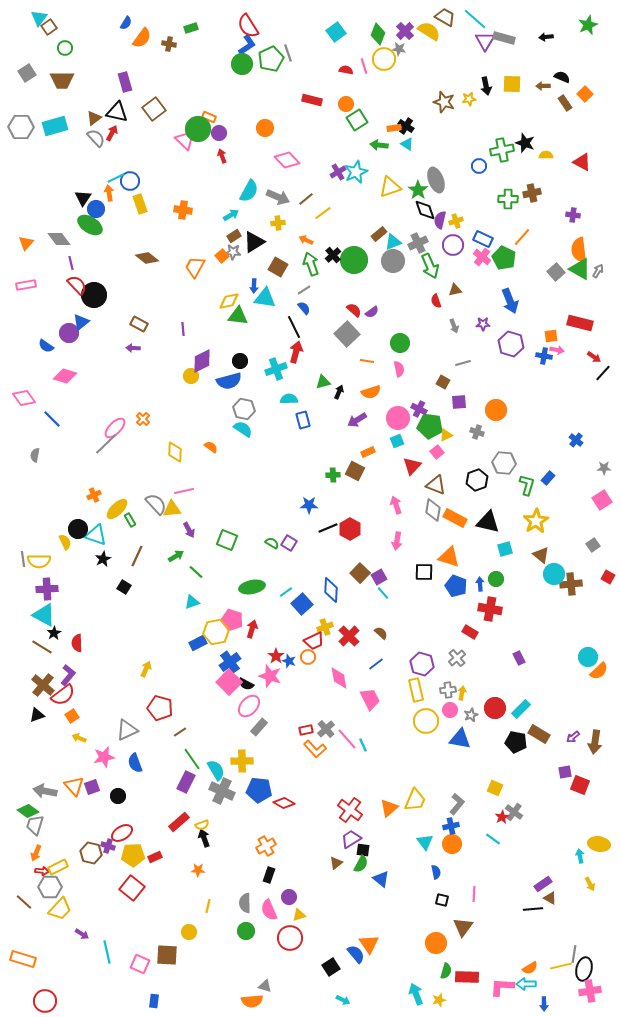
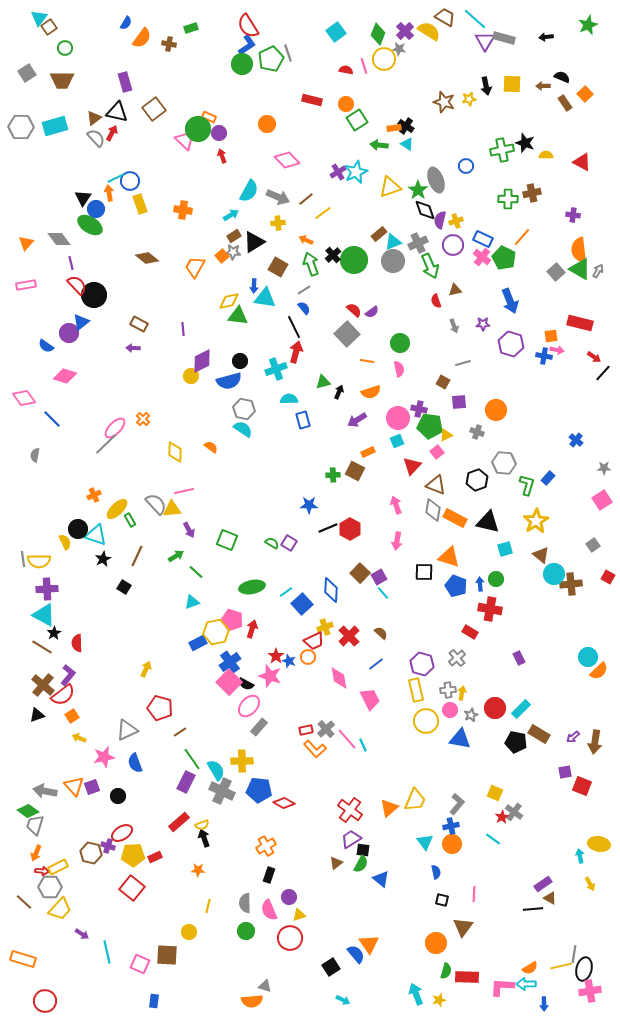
orange circle at (265, 128): moved 2 px right, 4 px up
blue circle at (479, 166): moved 13 px left
purple cross at (419, 409): rotated 14 degrees counterclockwise
red square at (580, 785): moved 2 px right, 1 px down
yellow square at (495, 788): moved 5 px down
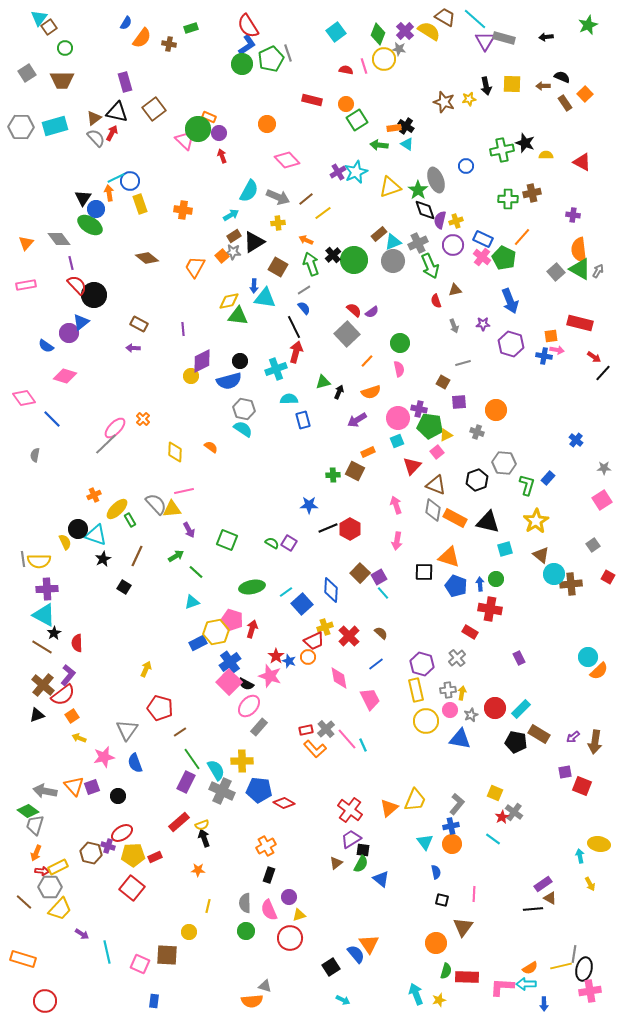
orange line at (367, 361): rotated 56 degrees counterclockwise
gray triangle at (127, 730): rotated 30 degrees counterclockwise
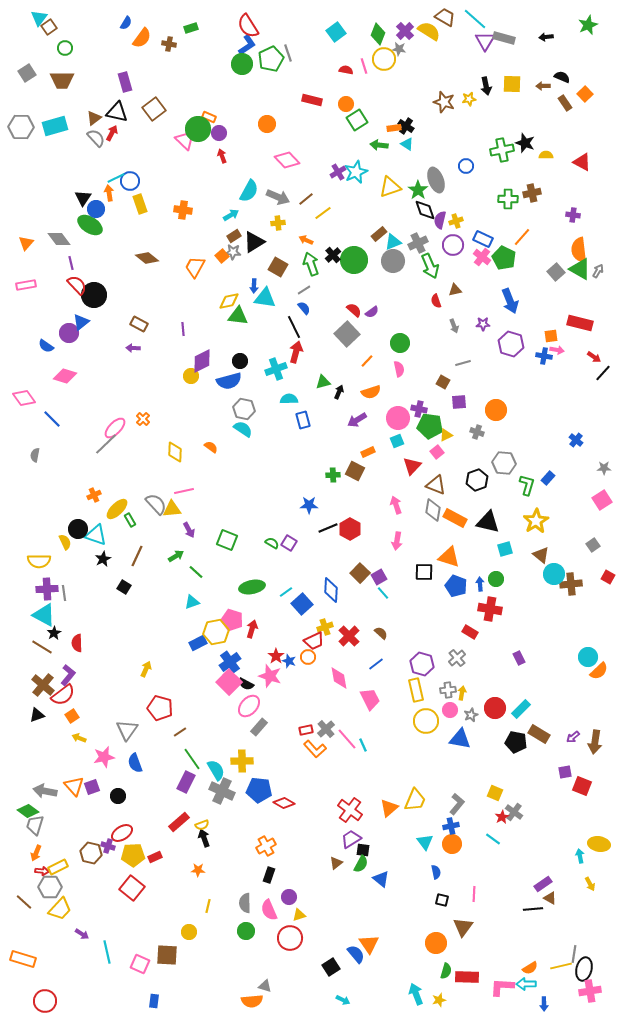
gray line at (23, 559): moved 41 px right, 34 px down
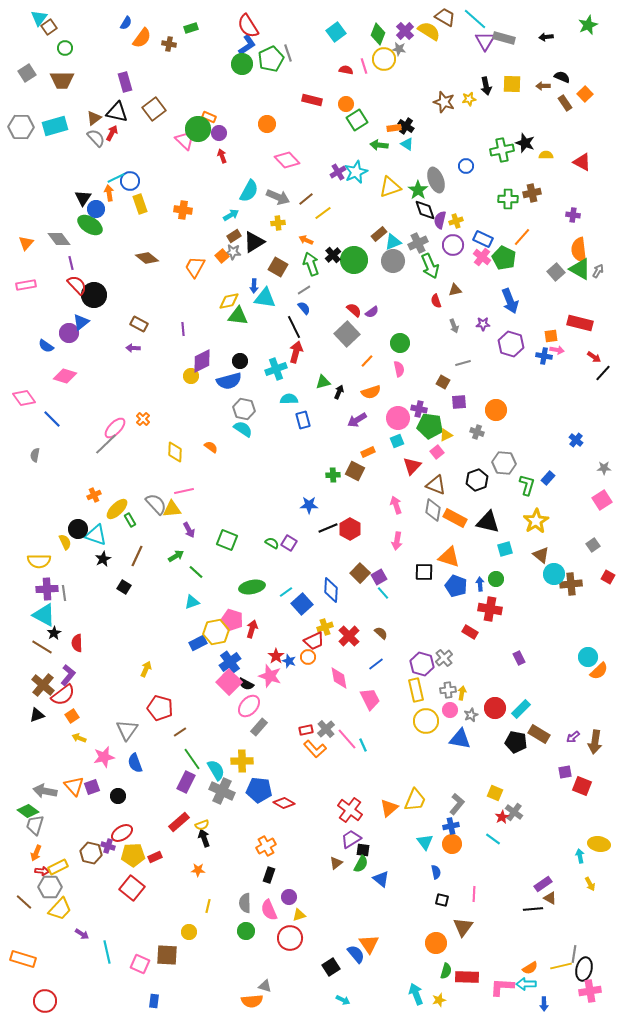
gray cross at (457, 658): moved 13 px left
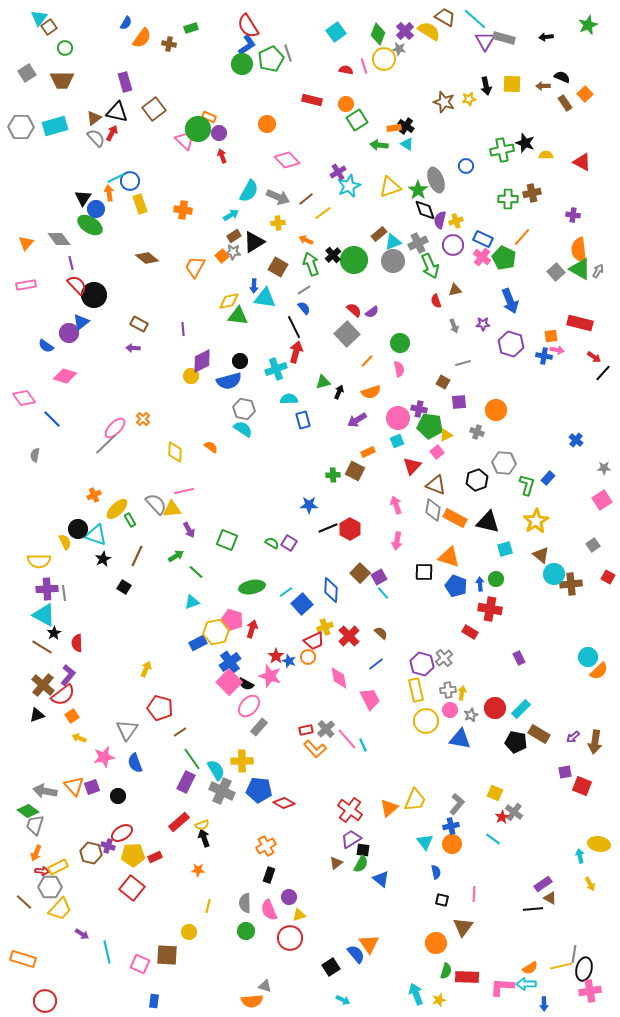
cyan star at (356, 172): moved 7 px left, 14 px down
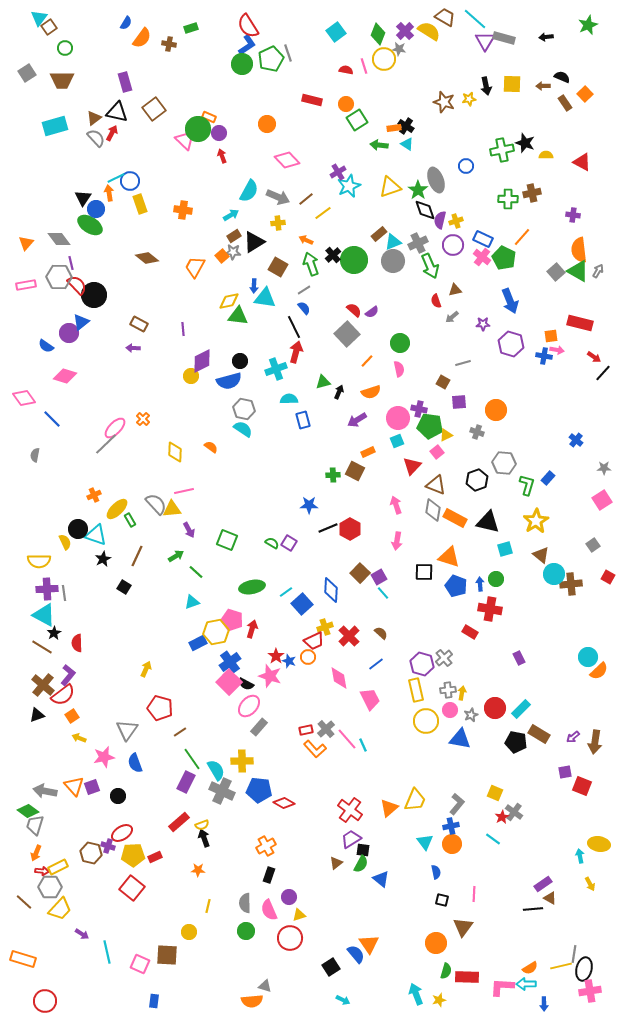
gray hexagon at (21, 127): moved 38 px right, 150 px down
green triangle at (580, 269): moved 2 px left, 2 px down
gray arrow at (454, 326): moved 2 px left, 9 px up; rotated 72 degrees clockwise
